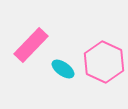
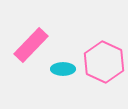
cyan ellipse: rotated 35 degrees counterclockwise
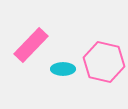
pink hexagon: rotated 12 degrees counterclockwise
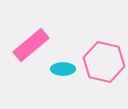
pink rectangle: rotated 6 degrees clockwise
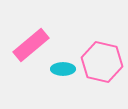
pink hexagon: moved 2 px left
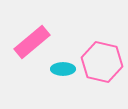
pink rectangle: moved 1 px right, 3 px up
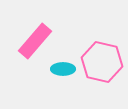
pink rectangle: moved 3 px right, 1 px up; rotated 9 degrees counterclockwise
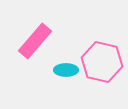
cyan ellipse: moved 3 px right, 1 px down
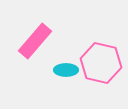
pink hexagon: moved 1 px left, 1 px down
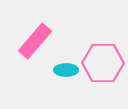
pink hexagon: moved 2 px right; rotated 12 degrees counterclockwise
